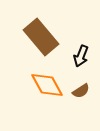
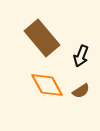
brown rectangle: moved 1 px right, 1 px down
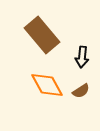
brown rectangle: moved 3 px up
black arrow: moved 1 px right, 1 px down; rotated 15 degrees counterclockwise
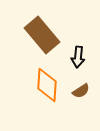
black arrow: moved 4 px left
orange diamond: rotated 32 degrees clockwise
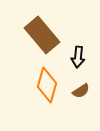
orange diamond: rotated 12 degrees clockwise
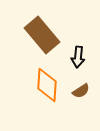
orange diamond: rotated 12 degrees counterclockwise
